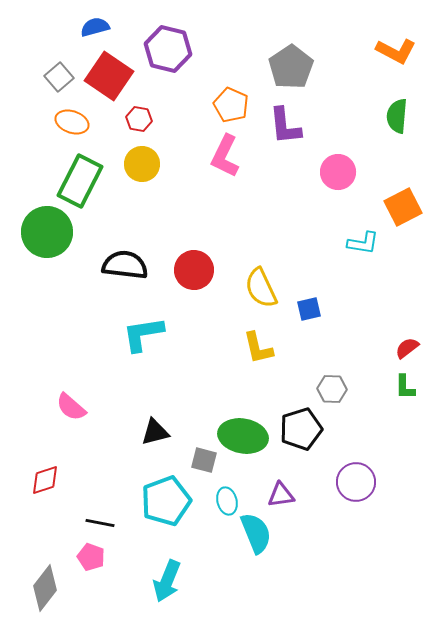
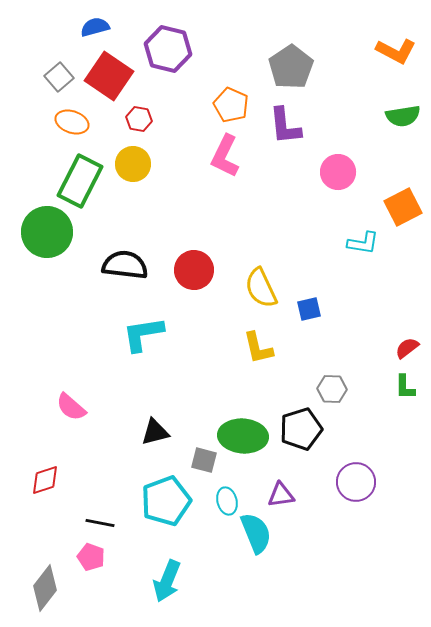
green semicircle at (397, 116): moved 6 px right; rotated 104 degrees counterclockwise
yellow circle at (142, 164): moved 9 px left
green ellipse at (243, 436): rotated 6 degrees counterclockwise
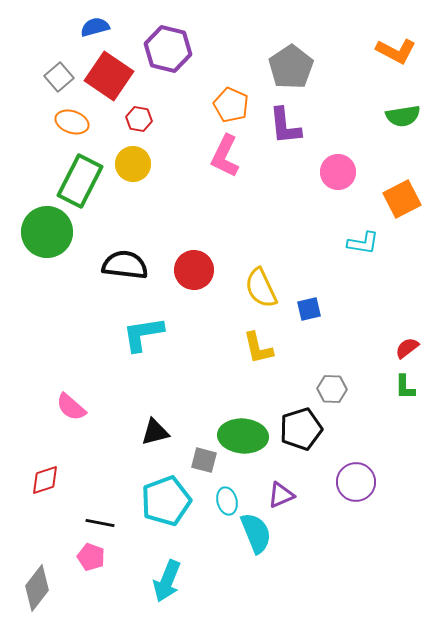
orange square at (403, 207): moved 1 px left, 8 px up
purple triangle at (281, 495): rotated 16 degrees counterclockwise
gray diamond at (45, 588): moved 8 px left
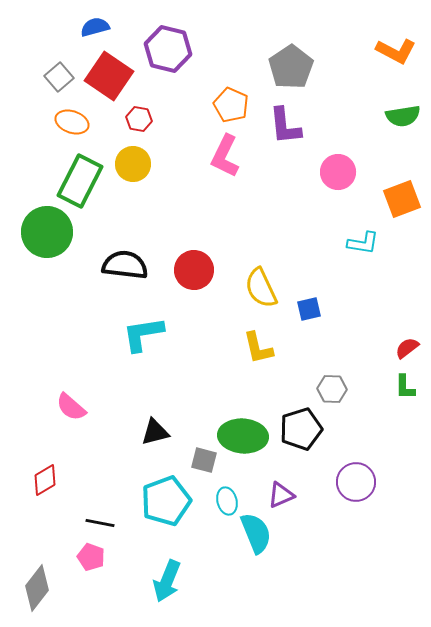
orange square at (402, 199): rotated 6 degrees clockwise
red diamond at (45, 480): rotated 12 degrees counterclockwise
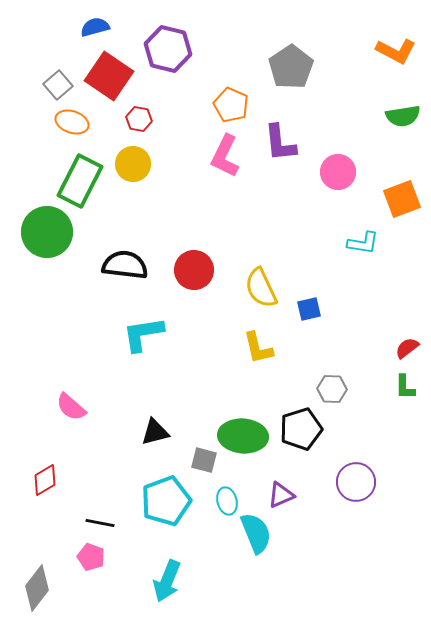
gray square at (59, 77): moved 1 px left, 8 px down
purple L-shape at (285, 126): moved 5 px left, 17 px down
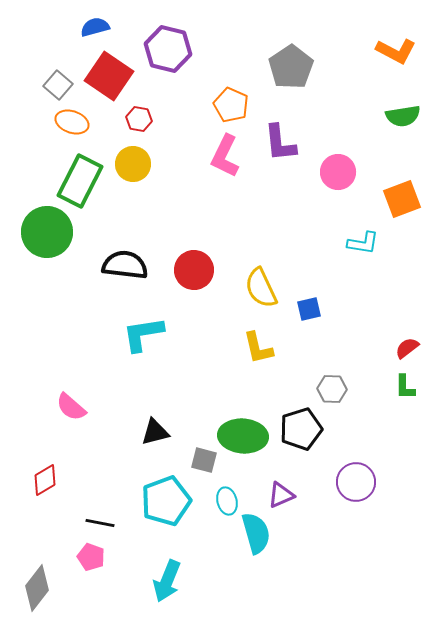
gray square at (58, 85): rotated 8 degrees counterclockwise
cyan semicircle at (256, 533): rotated 6 degrees clockwise
